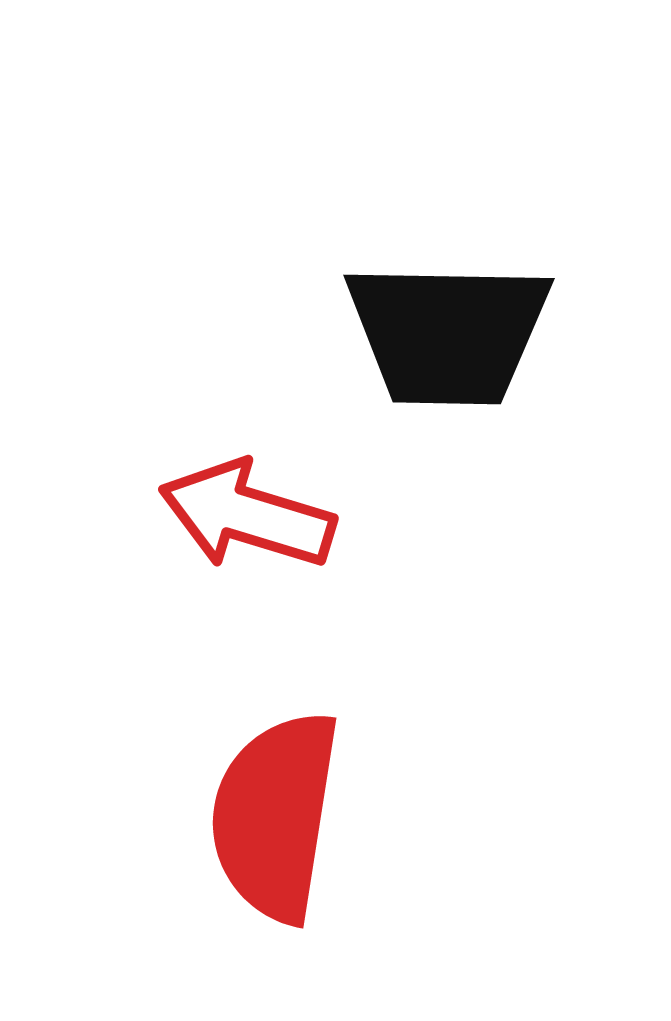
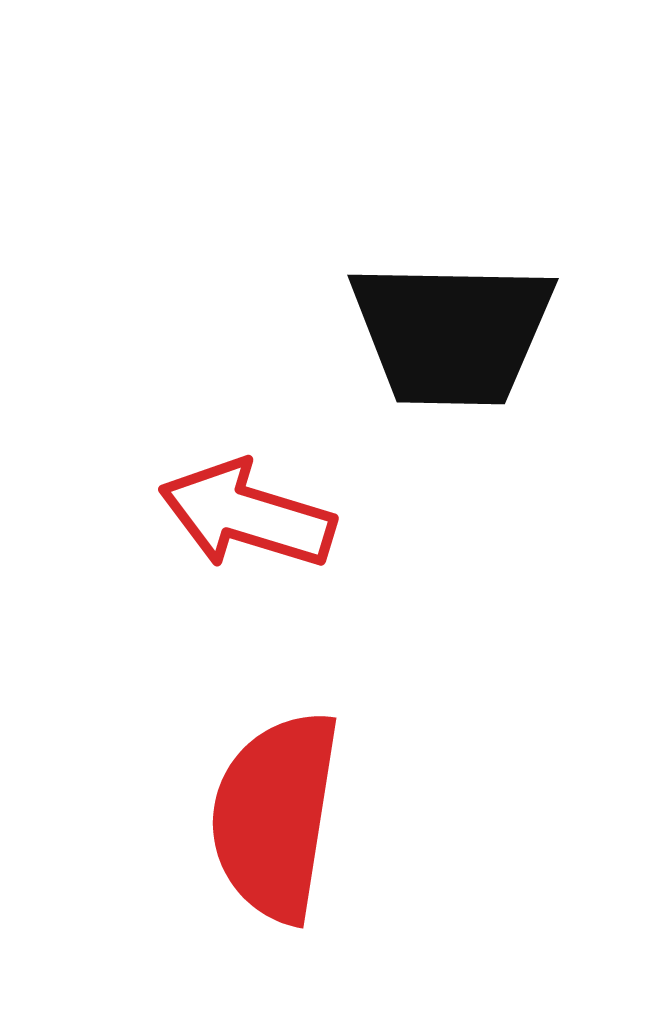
black trapezoid: moved 4 px right
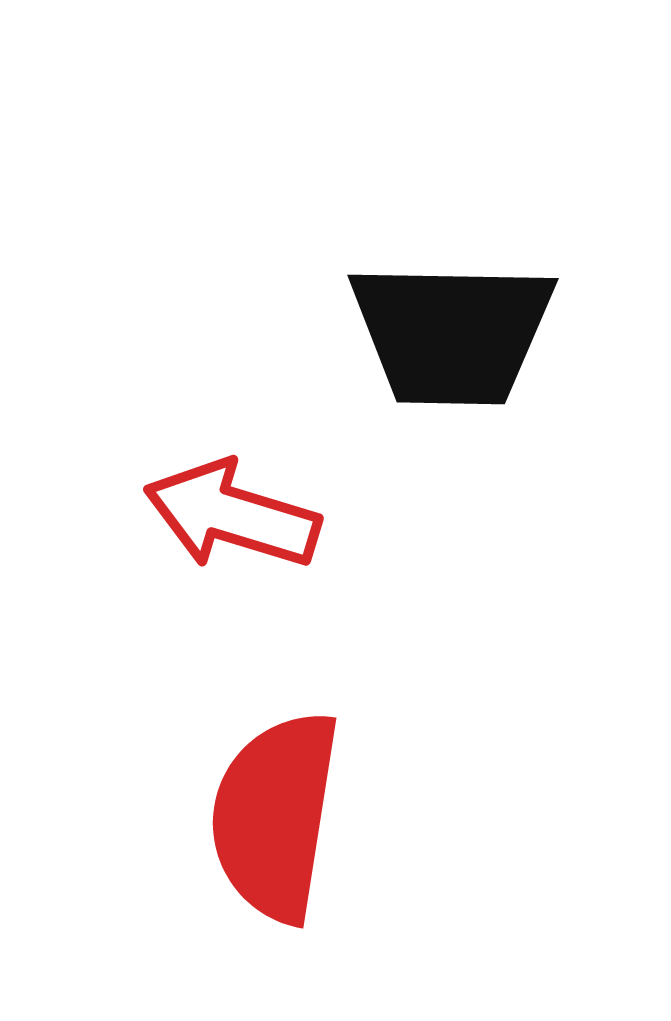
red arrow: moved 15 px left
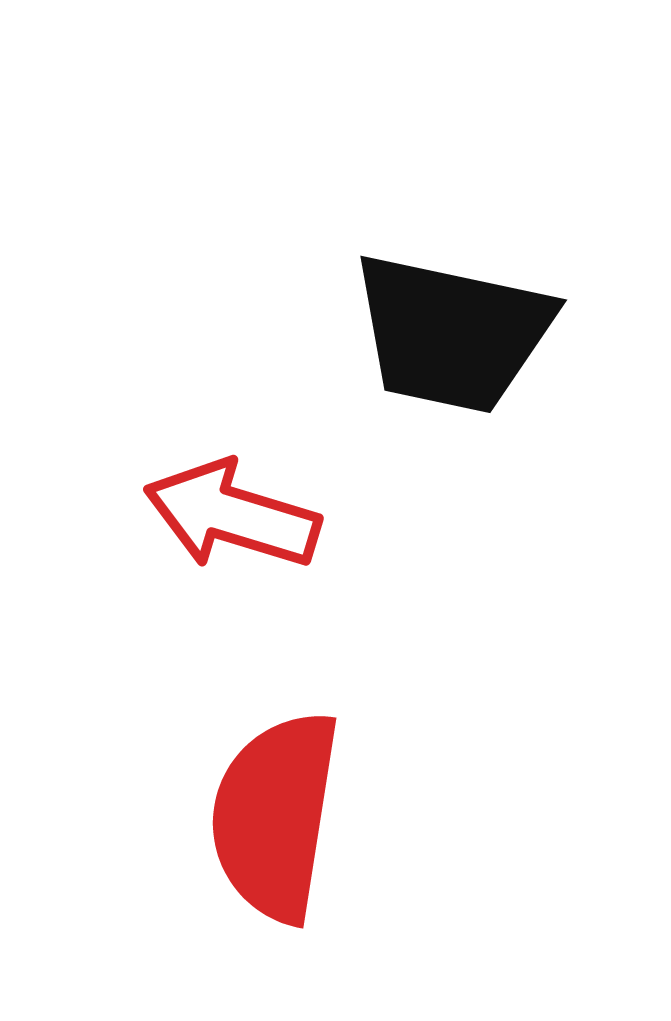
black trapezoid: rotated 11 degrees clockwise
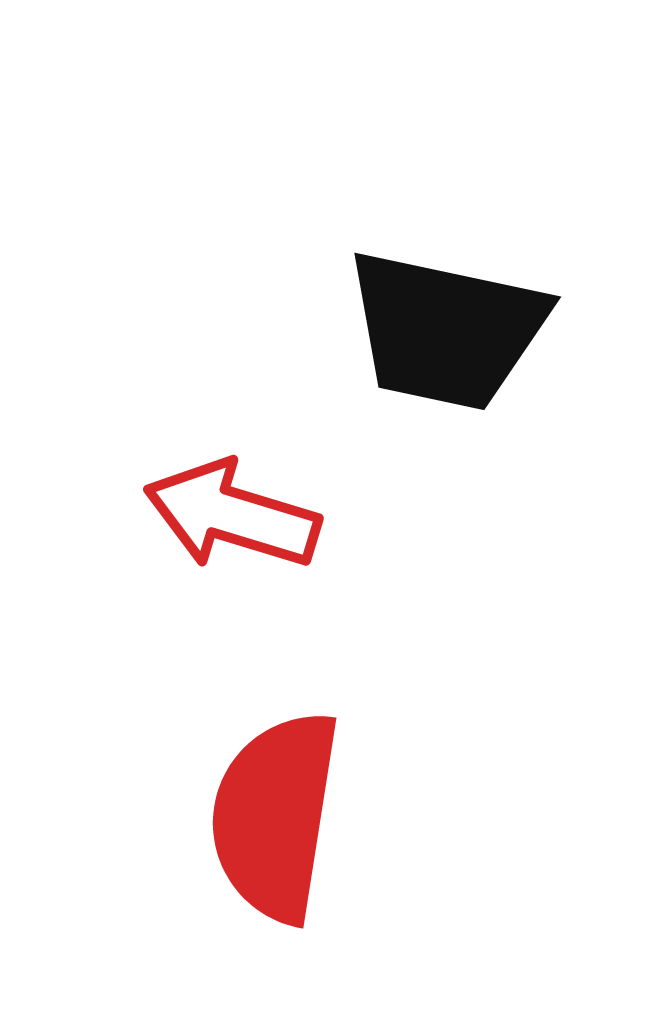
black trapezoid: moved 6 px left, 3 px up
